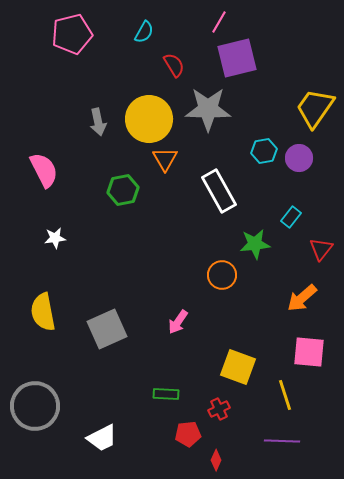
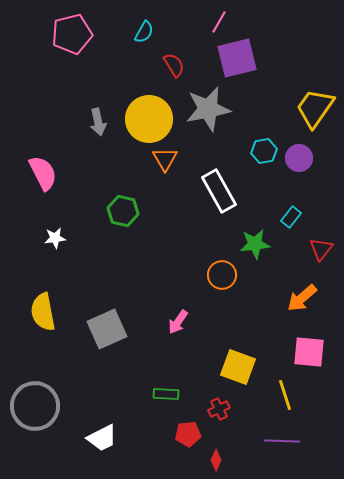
gray star: rotated 12 degrees counterclockwise
pink semicircle: moved 1 px left, 3 px down
green hexagon: moved 21 px down; rotated 24 degrees clockwise
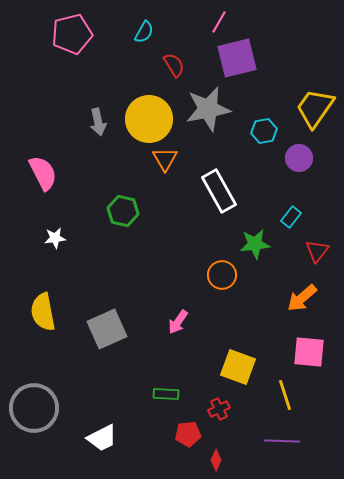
cyan hexagon: moved 20 px up
red triangle: moved 4 px left, 2 px down
gray circle: moved 1 px left, 2 px down
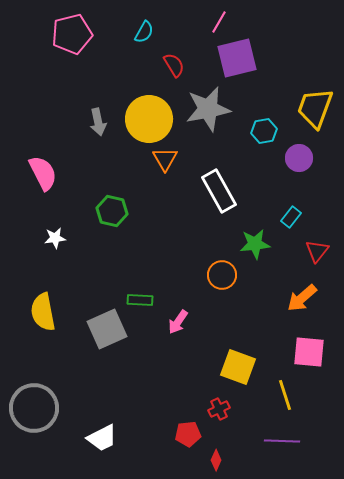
yellow trapezoid: rotated 15 degrees counterclockwise
green hexagon: moved 11 px left
green rectangle: moved 26 px left, 94 px up
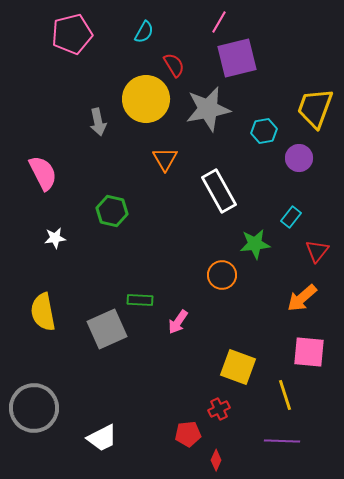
yellow circle: moved 3 px left, 20 px up
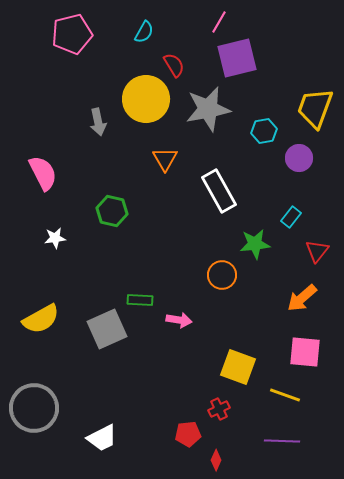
yellow semicircle: moved 2 px left, 7 px down; rotated 108 degrees counterclockwise
pink arrow: moved 1 px right, 2 px up; rotated 115 degrees counterclockwise
pink square: moved 4 px left
yellow line: rotated 52 degrees counterclockwise
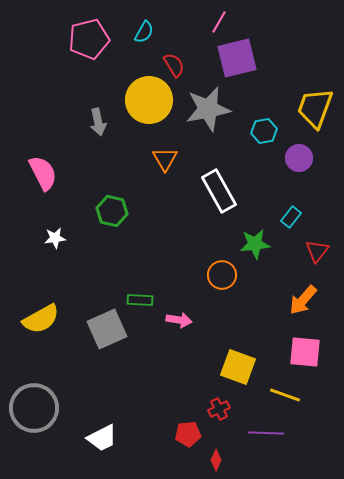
pink pentagon: moved 17 px right, 5 px down
yellow circle: moved 3 px right, 1 px down
orange arrow: moved 1 px right, 2 px down; rotated 8 degrees counterclockwise
purple line: moved 16 px left, 8 px up
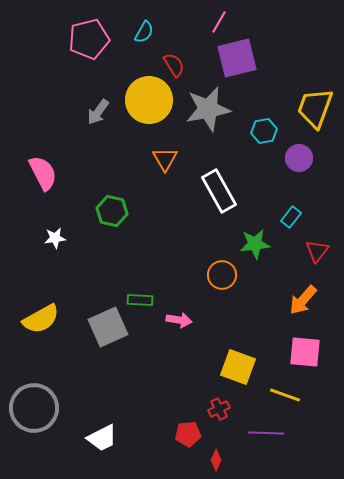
gray arrow: moved 10 px up; rotated 48 degrees clockwise
gray square: moved 1 px right, 2 px up
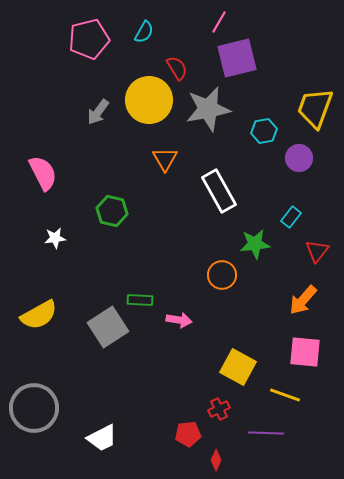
red semicircle: moved 3 px right, 3 px down
yellow semicircle: moved 2 px left, 4 px up
gray square: rotated 9 degrees counterclockwise
yellow square: rotated 9 degrees clockwise
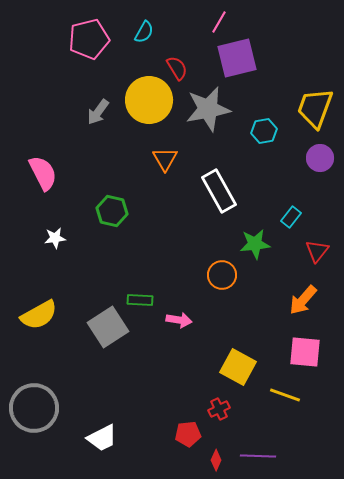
purple circle: moved 21 px right
purple line: moved 8 px left, 23 px down
